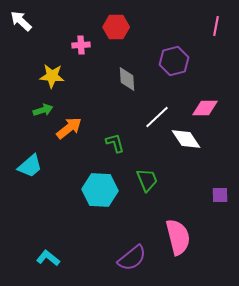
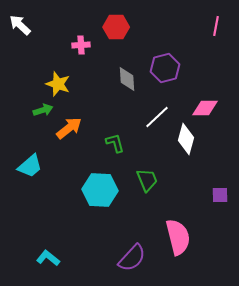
white arrow: moved 1 px left, 4 px down
purple hexagon: moved 9 px left, 7 px down
yellow star: moved 6 px right, 8 px down; rotated 15 degrees clockwise
white diamond: rotated 48 degrees clockwise
purple semicircle: rotated 8 degrees counterclockwise
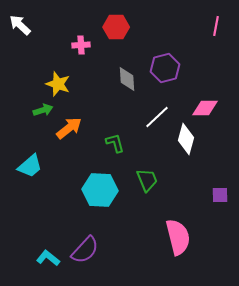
purple semicircle: moved 47 px left, 8 px up
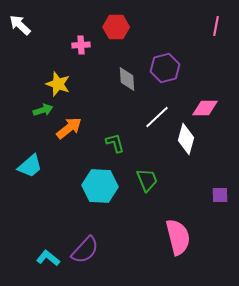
cyan hexagon: moved 4 px up
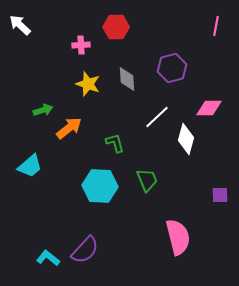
purple hexagon: moved 7 px right
yellow star: moved 30 px right
pink diamond: moved 4 px right
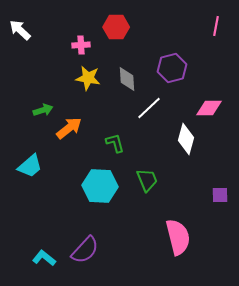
white arrow: moved 5 px down
yellow star: moved 6 px up; rotated 10 degrees counterclockwise
white line: moved 8 px left, 9 px up
cyan L-shape: moved 4 px left
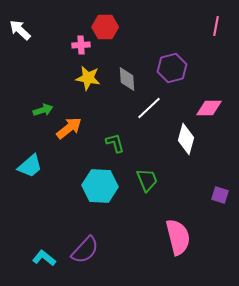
red hexagon: moved 11 px left
purple square: rotated 18 degrees clockwise
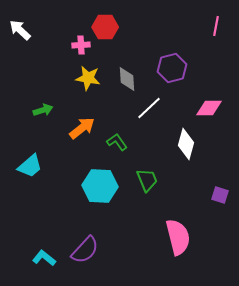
orange arrow: moved 13 px right
white diamond: moved 5 px down
green L-shape: moved 2 px right, 1 px up; rotated 20 degrees counterclockwise
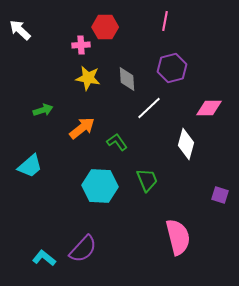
pink line: moved 51 px left, 5 px up
purple semicircle: moved 2 px left, 1 px up
